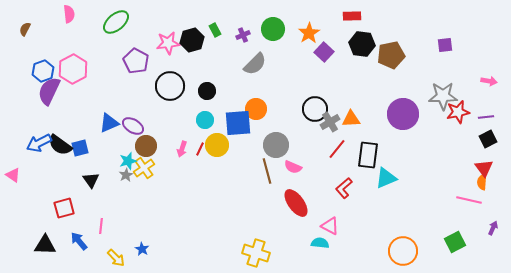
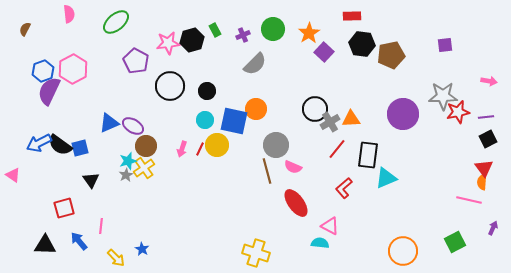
blue square at (238, 123): moved 4 px left, 2 px up; rotated 16 degrees clockwise
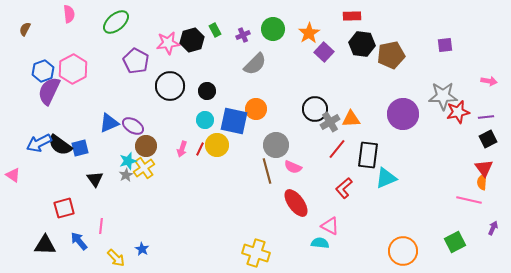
black triangle at (91, 180): moved 4 px right, 1 px up
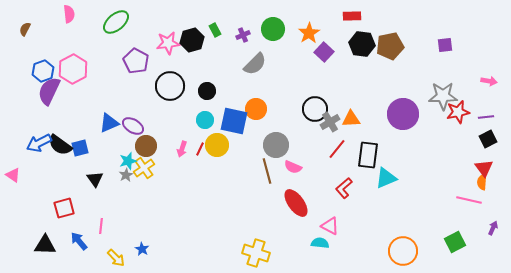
brown pentagon at (391, 55): moved 1 px left, 9 px up
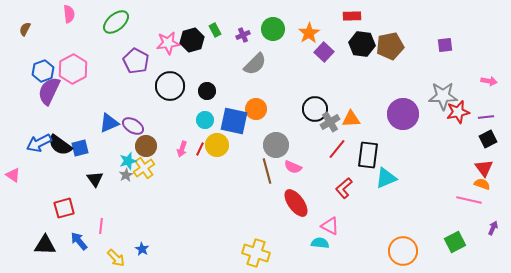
orange semicircle at (482, 182): moved 2 px down; rotated 105 degrees clockwise
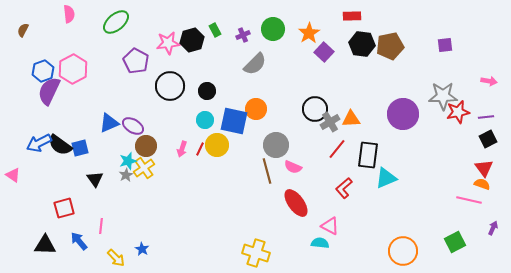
brown semicircle at (25, 29): moved 2 px left, 1 px down
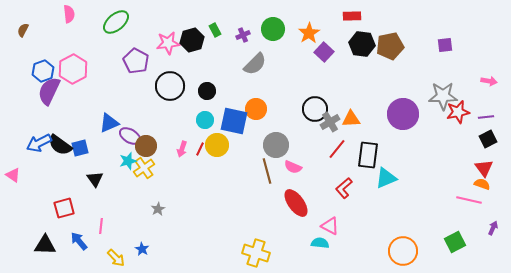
purple ellipse at (133, 126): moved 3 px left, 10 px down
gray star at (126, 175): moved 32 px right, 34 px down
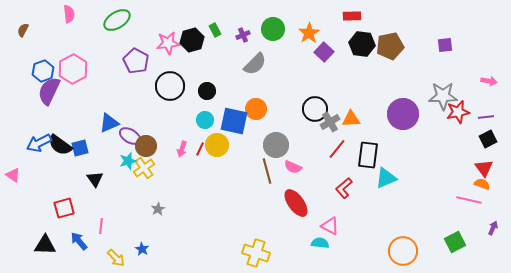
green ellipse at (116, 22): moved 1 px right, 2 px up; rotated 8 degrees clockwise
